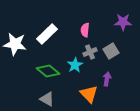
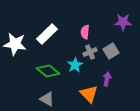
pink semicircle: moved 2 px down
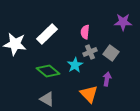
gray square: moved 2 px down; rotated 21 degrees counterclockwise
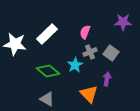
pink semicircle: rotated 16 degrees clockwise
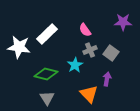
pink semicircle: moved 2 px up; rotated 56 degrees counterclockwise
white star: moved 4 px right, 3 px down
gray cross: moved 2 px up
green diamond: moved 2 px left, 3 px down; rotated 25 degrees counterclockwise
gray triangle: moved 1 px up; rotated 28 degrees clockwise
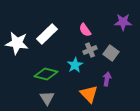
white star: moved 2 px left, 4 px up
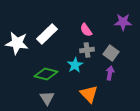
pink semicircle: moved 1 px right
gray cross: moved 3 px left; rotated 16 degrees clockwise
purple arrow: moved 3 px right, 6 px up
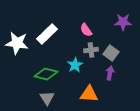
gray cross: moved 4 px right
orange triangle: rotated 42 degrees counterclockwise
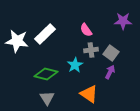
purple star: moved 1 px up
white rectangle: moved 2 px left
white star: moved 2 px up
purple arrow: moved 1 px up; rotated 16 degrees clockwise
orange triangle: rotated 30 degrees clockwise
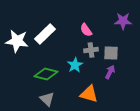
gray square: rotated 35 degrees counterclockwise
orange triangle: rotated 18 degrees counterclockwise
gray triangle: moved 1 px down; rotated 14 degrees counterclockwise
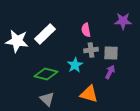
pink semicircle: rotated 24 degrees clockwise
